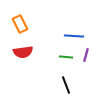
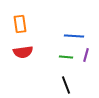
orange rectangle: rotated 18 degrees clockwise
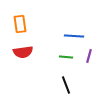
purple line: moved 3 px right, 1 px down
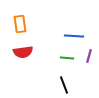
green line: moved 1 px right, 1 px down
black line: moved 2 px left
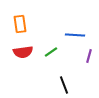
blue line: moved 1 px right, 1 px up
green line: moved 16 px left, 6 px up; rotated 40 degrees counterclockwise
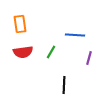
green line: rotated 24 degrees counterclockwise
purple line: moved 2 px down
black line: rotated 24 degrees clockwise
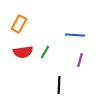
orange rectangle: moved 1 px left; rotated 36 degrees clockwise
green line: moved 6 px left
purple line: moved 9 px left, 2 px down
black line: moved 5 px left
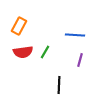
orange rectangle: moved 2 px down
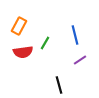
blue line: rotated 72 degrees clockwise
green line: moved 9 px up
purple line: rotated 40 degrees clockwise
black line: rotated 18 degrees counterclockwise
